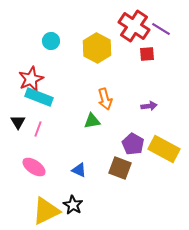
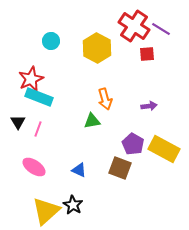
yellow triangle: rotated 16 degrees counterclockwise
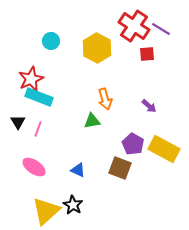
purple arrow: rotated 49 degrees clockwise
blue triangle: moved 1 px left
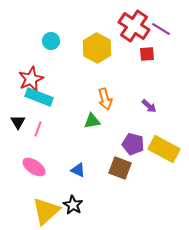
purple pentagon: rotated 15 degrees counterclockwise
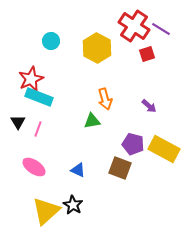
red square: rotated 14 degrees counterclockwise
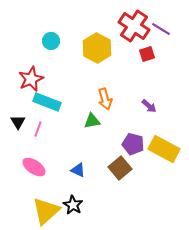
cyan rectangle: moved 8 px right, 5 px down
brown square: rotated 30 degrees clockwise
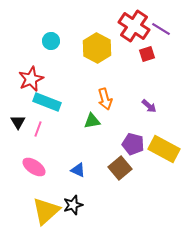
black star: rotated 24 degrees clockwise
